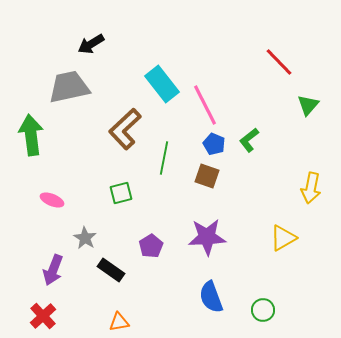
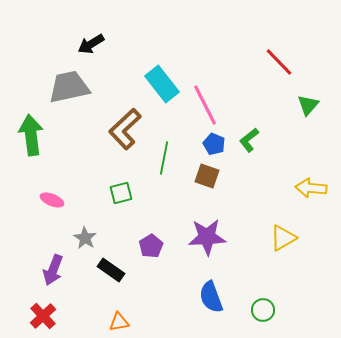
yellow arrow: rotated 84 degrees clockwise
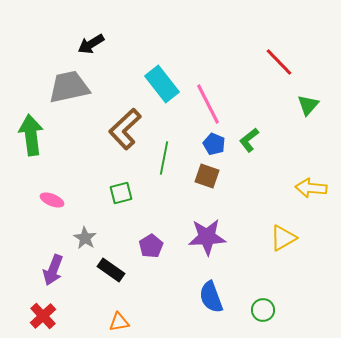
pink line: moved 3 px right, 1 px up
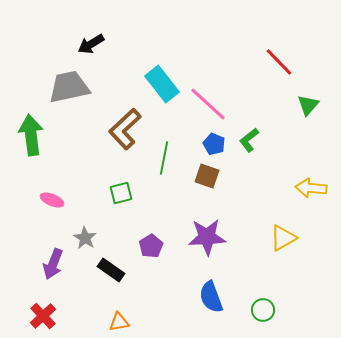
pink line: rotated 21 degrees counterclockwise
purple arrow: moved 6 px up
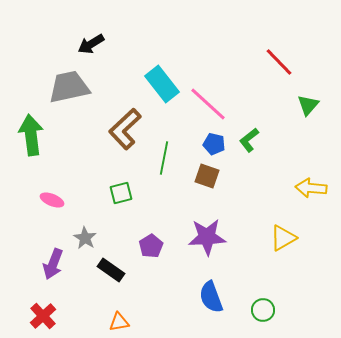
blue pentagon: rotated 10 degrees counterclockwise
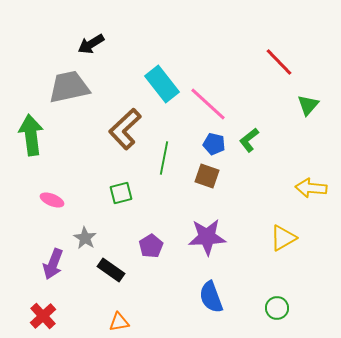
green circle: moved 14 px right, 2 px up
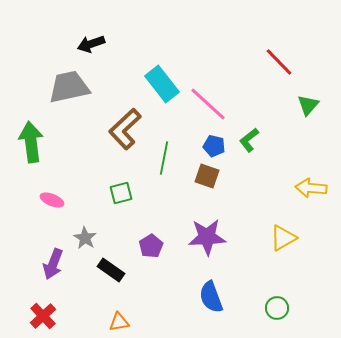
black arrow: rotated 12 degrees clockwise
green arrow: moved 7 px down
blue pentagon: moved 2 px down
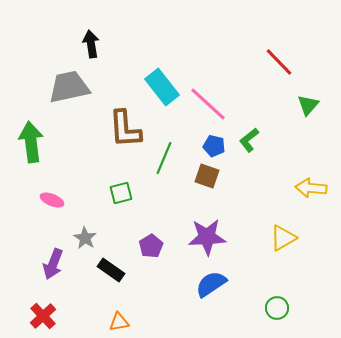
black arrow: rotated 100 degrees clockwise
cyan rectangle: moved 3 px down
brown L-shape: rotated 51 degrees counterclockwise
green line: rotated 12 degrees clockwise
blue semicircle: moved 13 px up; rotated 76 degrees clockwise
